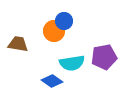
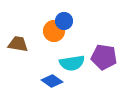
purple pentagon: rotated 20 degrees clockwise
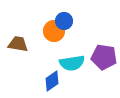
blue diamond: rotated 70 degrees counterclockwise
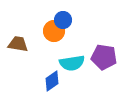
blue circle: moved 1 px left, 1 px up
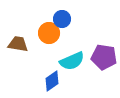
blue circle: moved 1 px left, 1 px up
orange circle: moved 5 px left, 2 px down
cyan semicircle: moved 2 px up; rotated 15 degrees counterclockwise
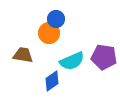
blue circle: moved 6 px left
brown trapezoid: moved 5 px right, 11 px down
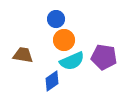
orange circle: moved 15 px right, 7 px down
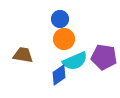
blue circle: moved 4 px right
orange circle: moved 1 px up
cyan semicircle: moved 3 px right
blue diamond: moved 7 px right, 6 px up
